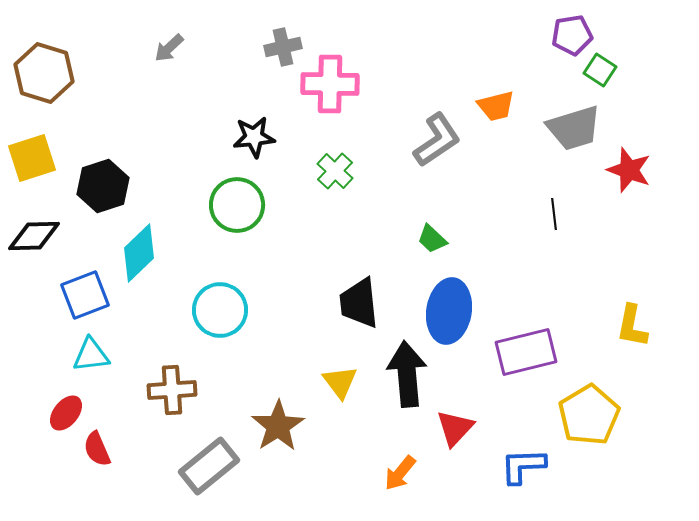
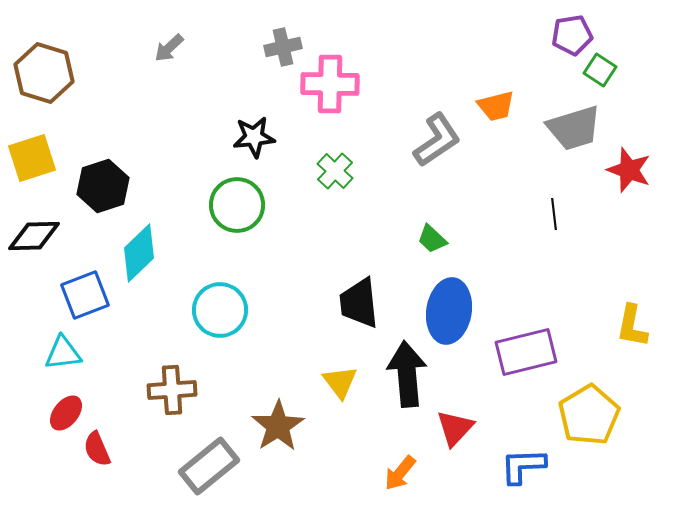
cyan triangle: moved 28 px left, 2 px up
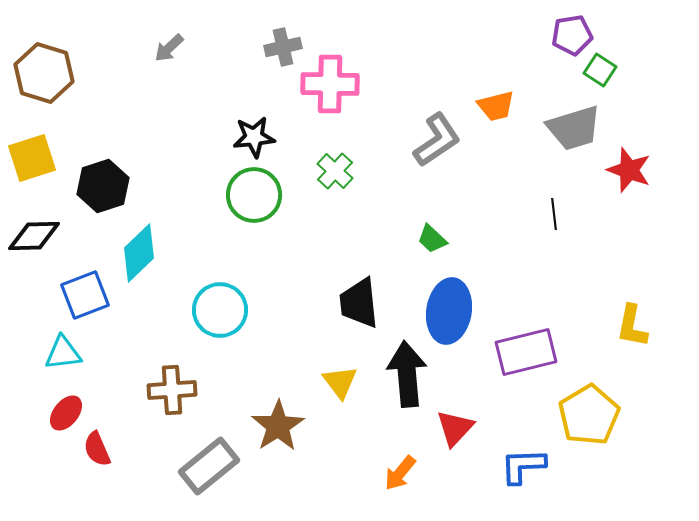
green circle: moved 17 px right, 10 px up
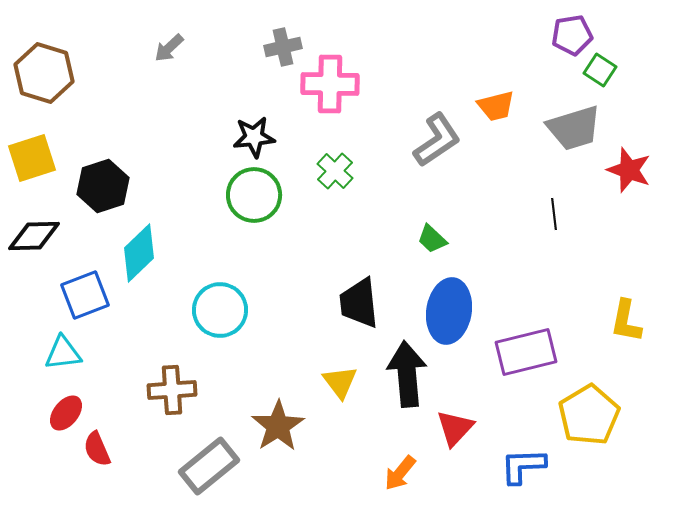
yellow L-shape: moved 6 px left, 5 px up
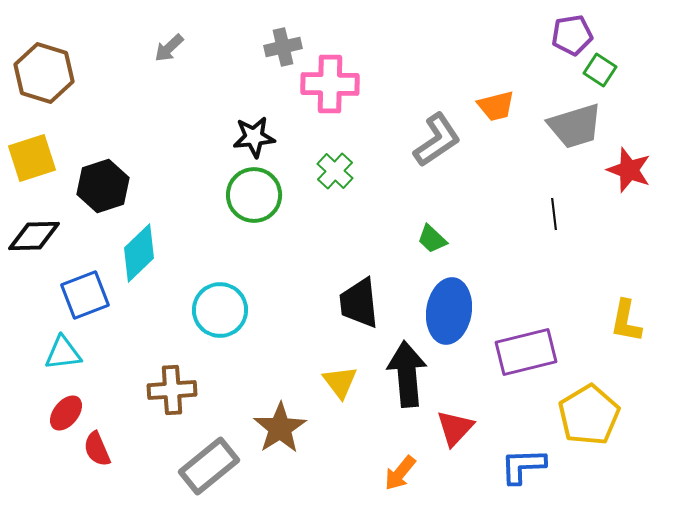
gray trapezoid: moved 1 px right, 2 px up
brown star: moved 2 px right, 2 px down
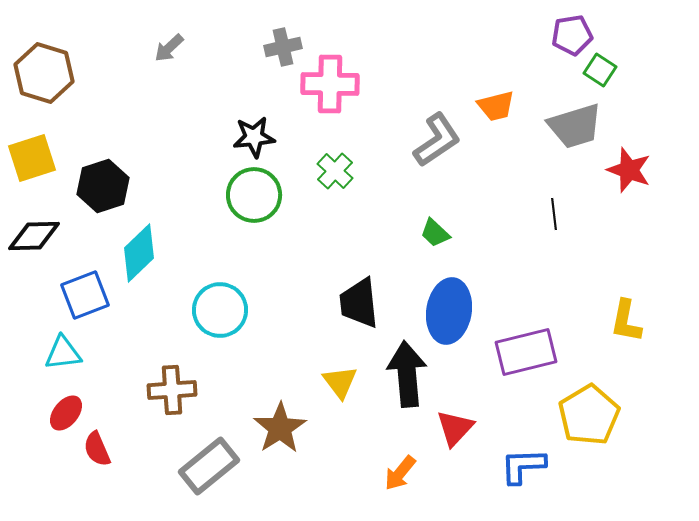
green trapezoid: moved 3 px right, 6 px up
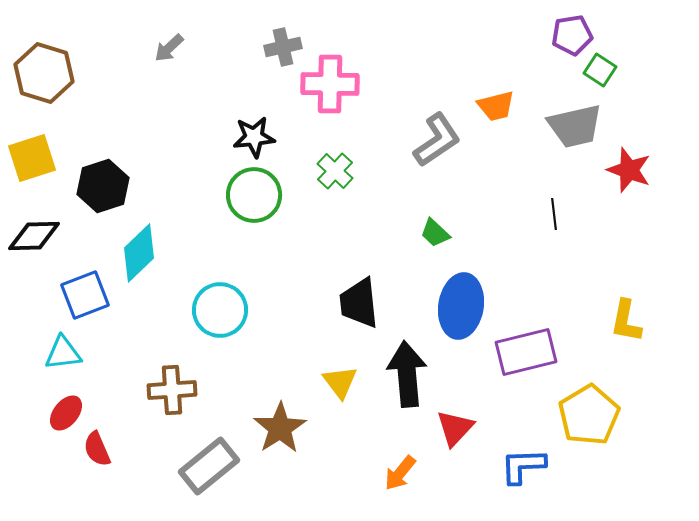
gray trapezoid: rotated 4 degrees clockwise
blue ellipse: moved 12 px right, 5 px up
